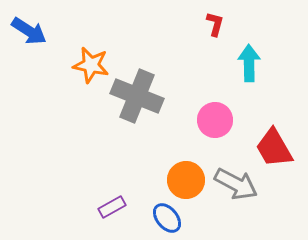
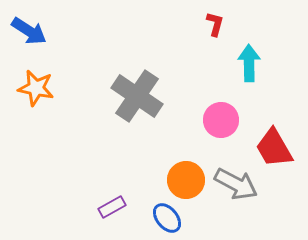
orange star: moved 55 px left, 23 px down
gray cross: rotated 12 degrees clockwise
pink circle: moved 6 px right
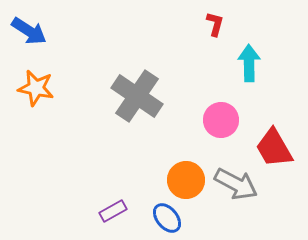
purple rectangle: moved 1 px right, 4 px down
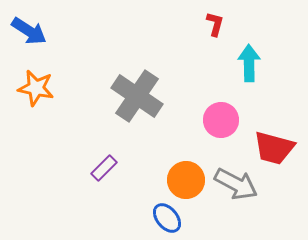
red trapezoid: rotated 45 degrees counterclockwise
purple rectangle: moved 9 px left, 43 px up; rotated 16 degrees counterclockwise
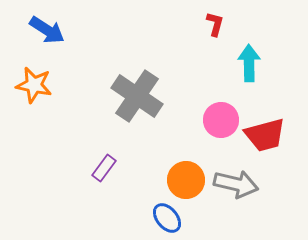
blue arrow: moved 18 px right, 1 px up
orange star: moved 2 px left, 3 px up
red trapezoid: moved 9 px left, 13 px up; rotated 30 degrees counterclockwise
purple rectangle: rotated 8 degrees counterclockwise
gray arrow: rotated 15 degrees counterclockwise
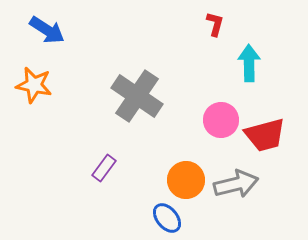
gray arrow: rotated 27 degrees counterclockwise
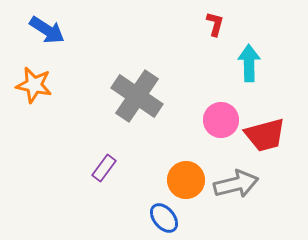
blue ellipse: moved 3 px left
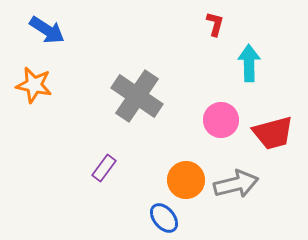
red trapezoid: moved 8 px right, 2 px up
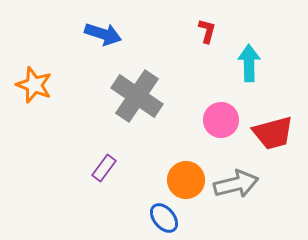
red L-shape: moved 8 px left, 7 px down
blue arrow: moved 56 px right, 4 px down; rotated 15 degrees counterclockwise
orange star: rotated 9 degrees clockwise
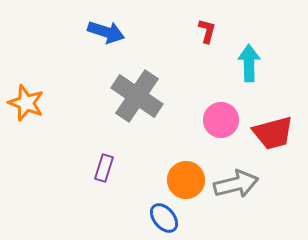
blue arrow: moved 3 px right, 2 px up
orange star: moved 8 px left, 18 px down
purple rectangle: rotated 20 degrees counterclockwise
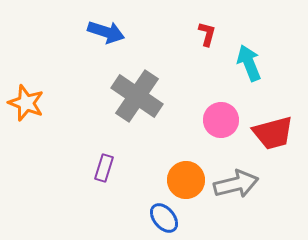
red L-shape: moved 3 px down
cyan arrow: rotated 21 degrees counterclockwise
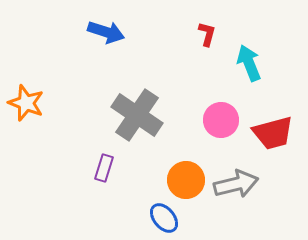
gray cross: moved 19 px down
